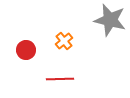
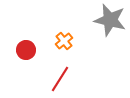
red line: rotated 56 degrees counterclockwise
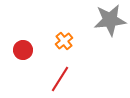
gray star: rotated 20 degrees counterclockwise
red circle: moved 3 px left
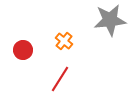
orange cross: rotated 12 degrees counterclockwise
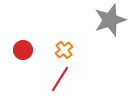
gray star: rotated 12 degrees counterclockwise
orange cross: moved 9 px down; rotated 12 degrees clockwise
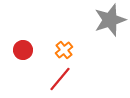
red line: rotated 8 degrees clockwise
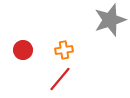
orange cross: rotated 30 degrees clockwise
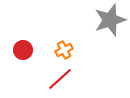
orange cross: rotated 18 degrees counterclockwise
red line: rotated 8 degrees clockwise
